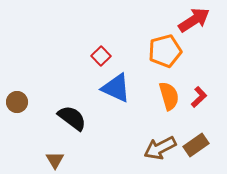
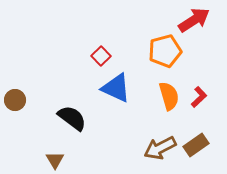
brown circle: moved 2 px left, 2 px up
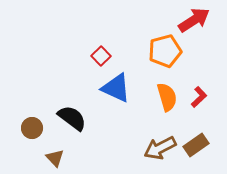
orange semicircle: moved 2 px left, 1 px down
brown circle: moved 17 px right, 28 px down
brown triangle: moved 2 px up; rotated 12 degrees counterclockwise
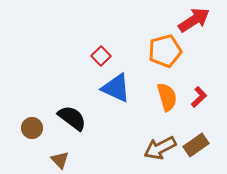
brown triangle: moved 5 px right, 2 px down
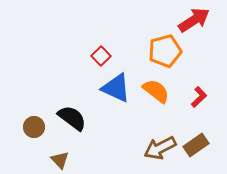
orange semicircle: moved 11 px left, 6 px up; rotated 36 degrees counterclockwise
brown circle: moved 2 px right, 1 px up
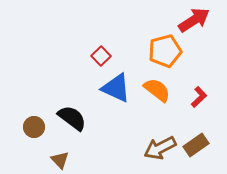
orange semicircle: moved 1 px right, 1 px up
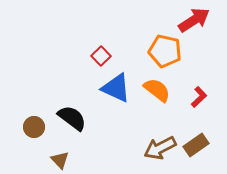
orange pentagon: rotated 28 degrees clockwise
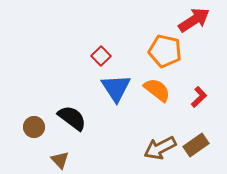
blue triangle: rotated 32 degrees clockwise
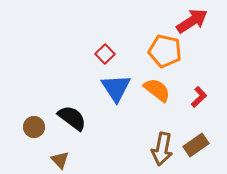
red arrow: moved 2 px left, 1 px down
red square: moved 4 px right, 2 px up
brown arrow: moved 2 px right, 1 px down; rotated 52 degrees counterclockwise
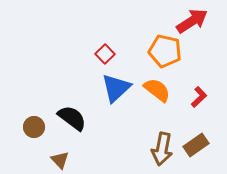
blue triangle: rotated 20 degrees clockwise
